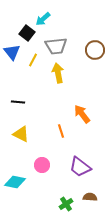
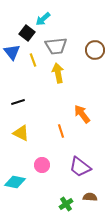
yellow line: rotated 48 degrees counterclockwise
black line: rotated 24 degrees counterclockwise
yellow triangle: moved 1 px up
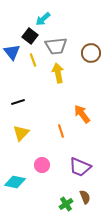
black square: moved 3 px right, 3 px down
brown circle: moved 4 px left, 3 px down
yellow triangle: rotated 48 degrees clockwise
purple trapezoid: rotated 15 degrees counterclockwise
brown semicircle: moved 5 px left; rotated 64 degrees clockwise
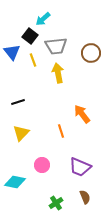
green cross: moved 10 px left, 1 px up
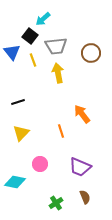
pink circle: moved 2 px left, 1 px up
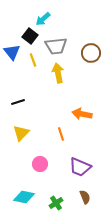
orange arrow: rotated 42 degrees counterclockwise
orange line: moved 3 px down
cyan diamond: moved 9 px right, 15 px down
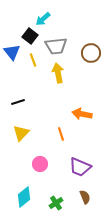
cyan diamond: rotated 50 degrees counterclockwise
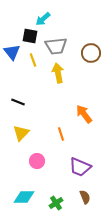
black square: rotated 28 degrees counterclockwise
black line: rotated 40 degrees clockwise
orange arrow: moved 2 px right; rotated 42 degrees clockwise
pink circle: moved 3 px left, 3 px up
cyan diamond: rotated 40 degrees clockwise
